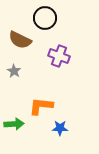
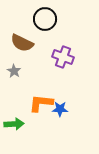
black circle: moved 1 px down
brown semicircle: moved 2 px right, 3 px down
purple cross: moved 4 px right, 1 px down
orange L-shape: moved 3 px up
blue star: moved 19 px up
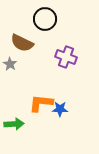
purple cross: moved 3 px right
gray star: moved 4 px left, 7 px up
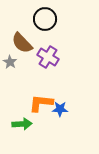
brown semicircle: rotated 20 degrees clockwise
purple cross: moved 18 px left; rotated 10 degrees clockwise
gray star: moved 2 px up
green arrow: moved 8 px right
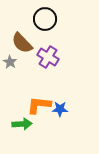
orange L-shape: moved 2 px left, 2 px down
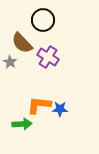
black circle: moved 2 px left, 1 px down
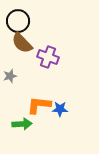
black circle: moved 25 px left, 1 px down
purple cross: rotated 10 degrees counterclockwise
gray star: moved 14 px down; rotated 24 degrees clockwise
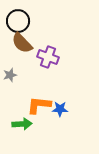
gray star: moved 1 px up
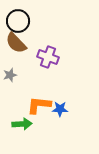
brown semicircle: moved 6 px left
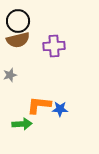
brown semicircle: moved 2 px right, 3 px up; rotated 60 degrees counterclockwise
purple cross: moved 6 px right, 11 px up; rotated 25 degrees counterclockwise
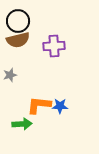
blue star: moved 3 px up
